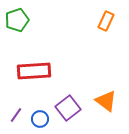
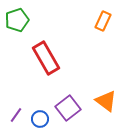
orange rectangle: moved 3 px left
red rectangle: moved 12 px right, 13 px up; rotated 64 degrees clockwise
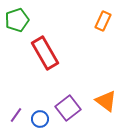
red rectangle: moved 1 px left, 5 px up
